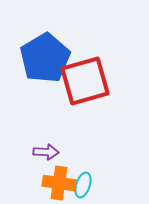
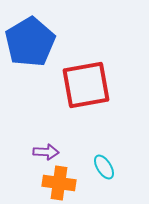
blue pentagon: moved 15 px left, 16 px up
red square: moved 1 px right, 4 px down; rotated 6 degrees clockwise
cyan ellipse: moved 21 px right, 18 px up; rotated 50 degrees counterclockwise
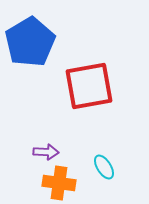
red square: moved 3 px right, 1 px down
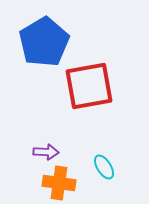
blue pentagon: moved 14 px right
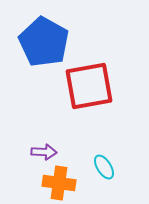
blue pentagon: rotated 12 degrees counterclockwise
purple arrow: moved 2 px left
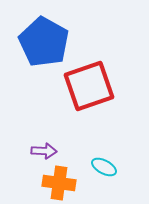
red square: rotated 9 degrees counterclockwise
purple arrow: moved 1 px up
cyan ellipse: rotated 30 degrees counterclockwise
